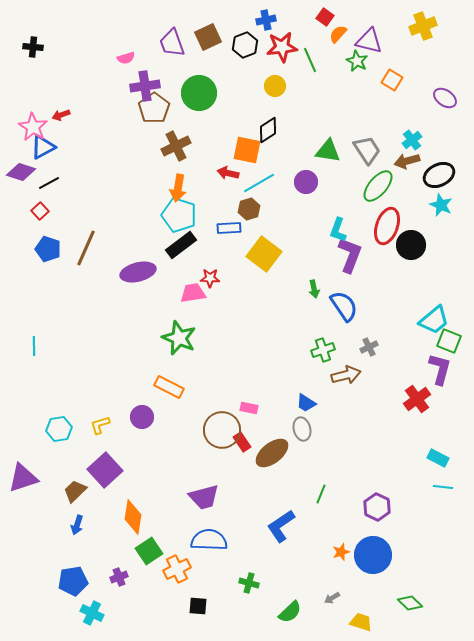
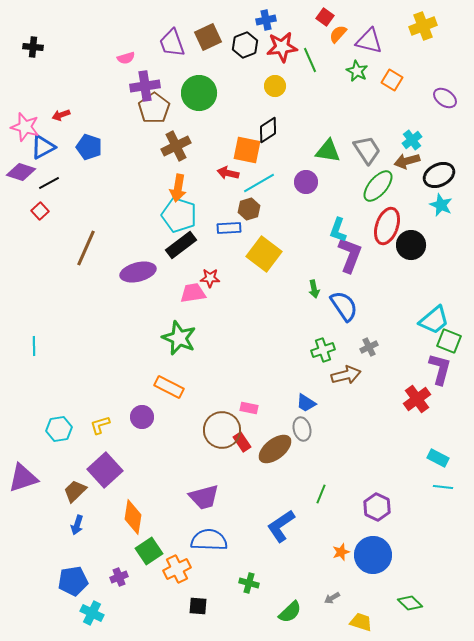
green star at (357, 61): moved 10 px down
pink star at (33, 127): moved 8 px left; rotated 16 degrees counterclockwise
blue pentagon at (48, 249): moved 41 px right, 102 px up
brown ellipse at (272, 453): moved 3 px right, 4 px up
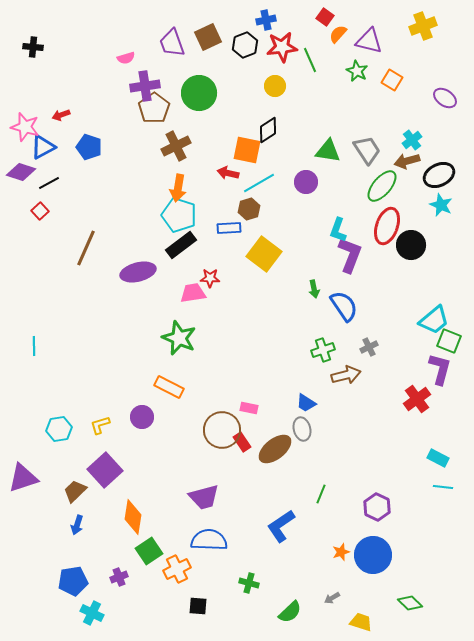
green ellipse at (378, 186): moved 4 px right
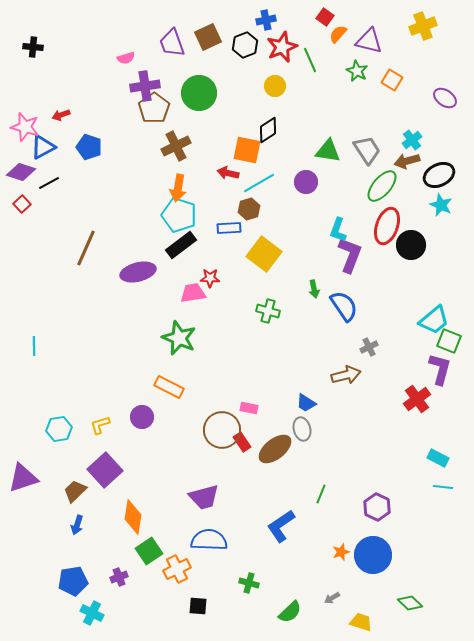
red star at (282, 47): rotated 16 degrees counterclockwise
red square at (40, 211): moved 18 px left, 7 px up
green cross at (323, 350): moved 55 px left, 39 px up; rotated 35 degrees clockwise
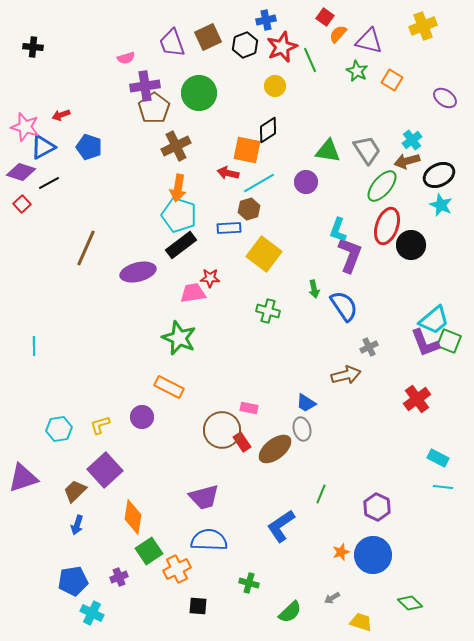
purple L-shape at (440, 369): moved 15 px left, 26 px up; rotated 144 degrees clockwise
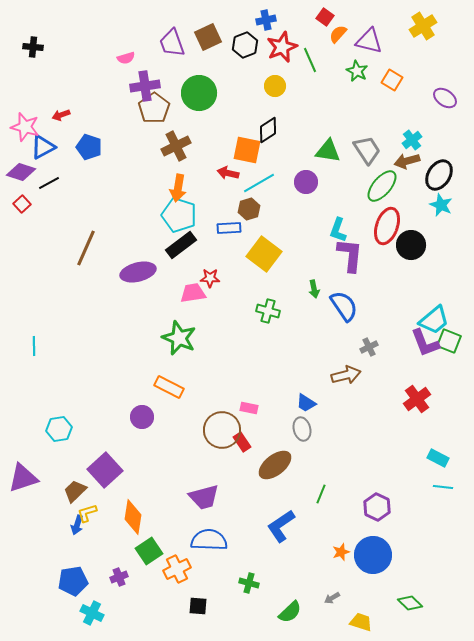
yellow cross at (423, 26): rotated 12 degrees counterclockwise
black ellipse at (439, 175): rotated 32 degrees counterclockwise
purple L-shape at (350, 255): rotated 15 degrees counterclockwise
yellow L-shape at (100, 425): moved 13 px left, 88 px down
brown ellipse at (275, 449): moved 16 px down
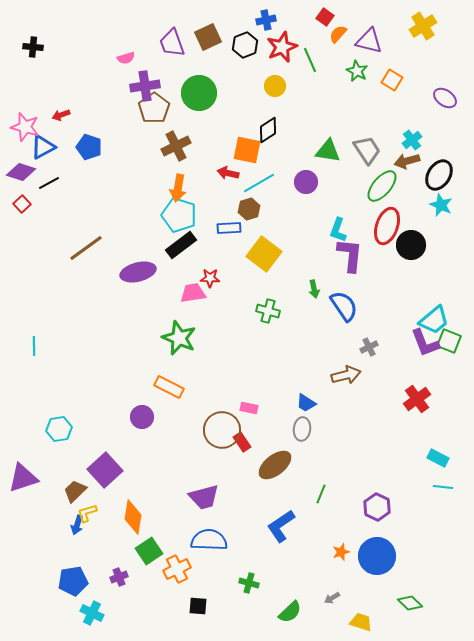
brown line at (86, 248): rotated 30 degrees clockwise
gray ellipse at (302, 429): rotated 20 degrees clockwise
blue circle at (373, 555): moved 4 px right, 1 px down
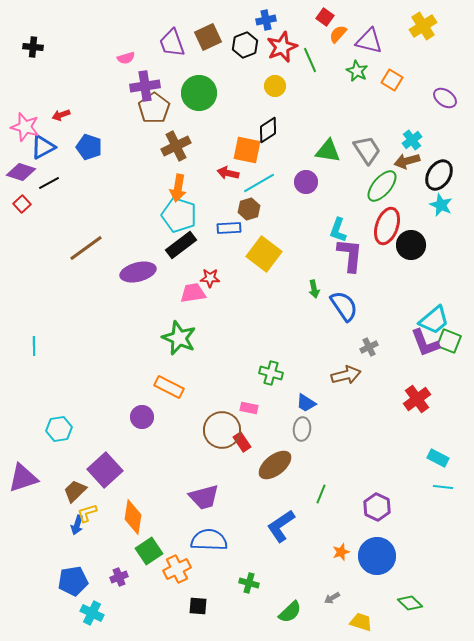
green cross at (268, 311): moved 3 px right, 62 px down
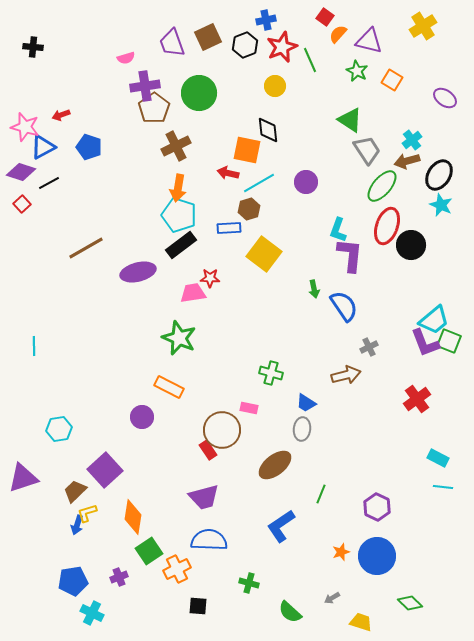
black diamond at (268, 130): rotated 64 degrees counterclockwise
green triangle at (328, 151): moved 22 px right, 31 px up; rotated 24 degrees clockwise
brown line at (86, 248): rotated 6 degrees clockwise
red rectangle at (242, 442): moved 34 px left, 8 px down
green semicircle at (290, 612): rotated 85 degrees clockwise
